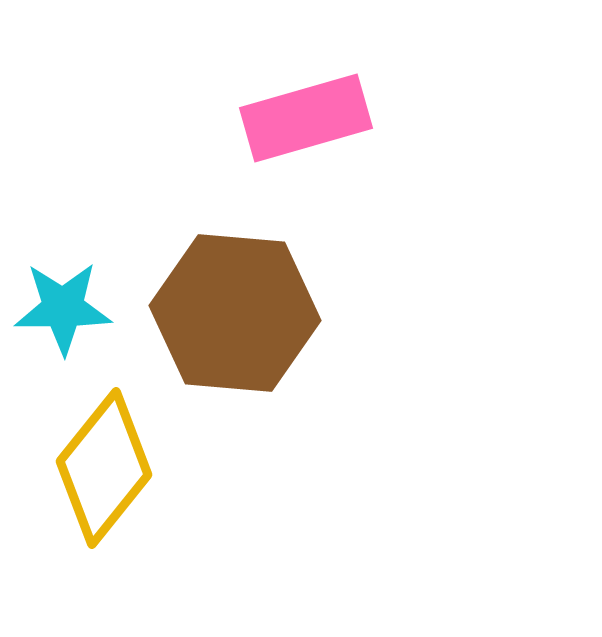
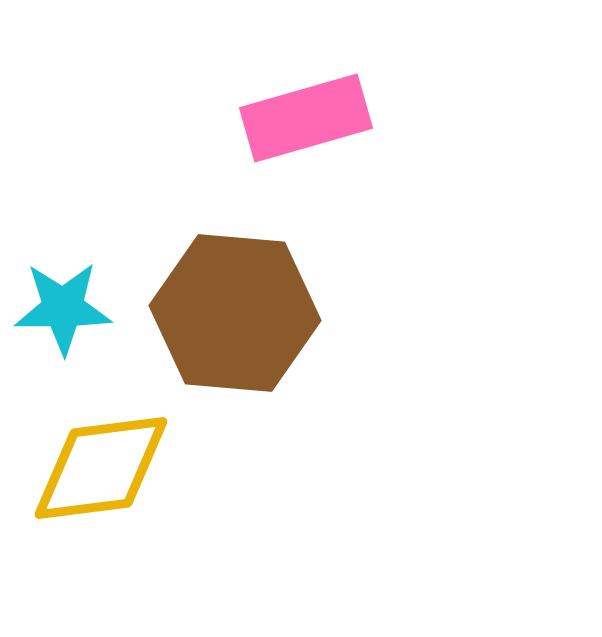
yellow diamond: moved 3 px left; rotated 44 degrees clockwise
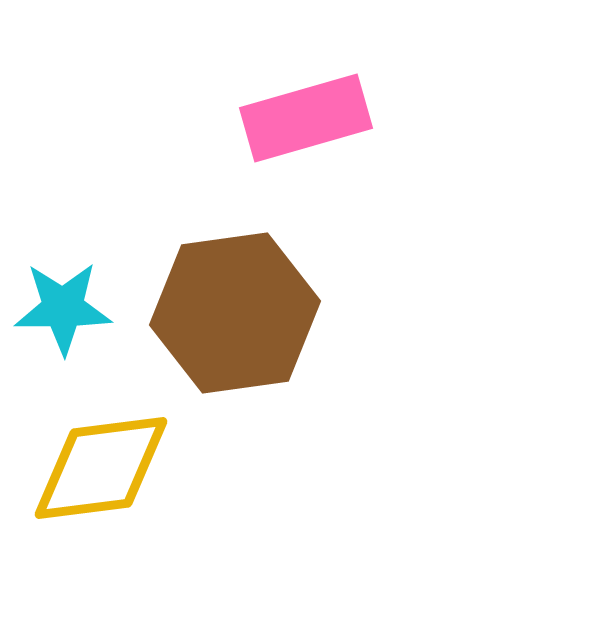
brown hexagon: rotated 13 degrees counterclockwise
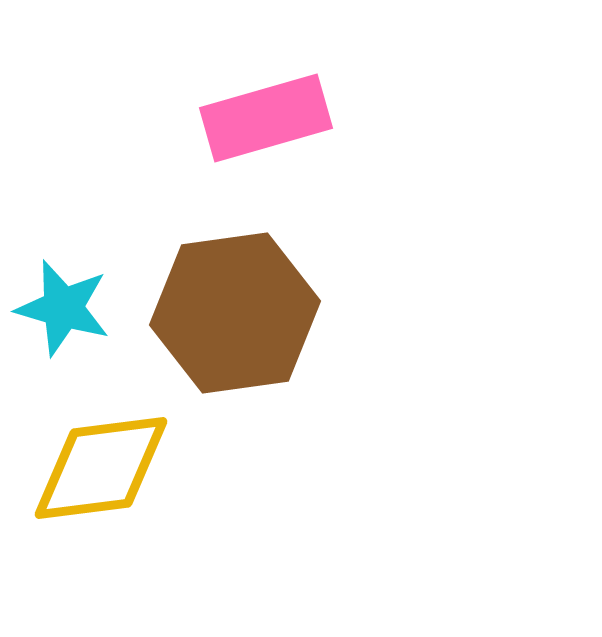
pink rectangle: moved 40 px left
cyan star: rotated 16 degrees clockwise
